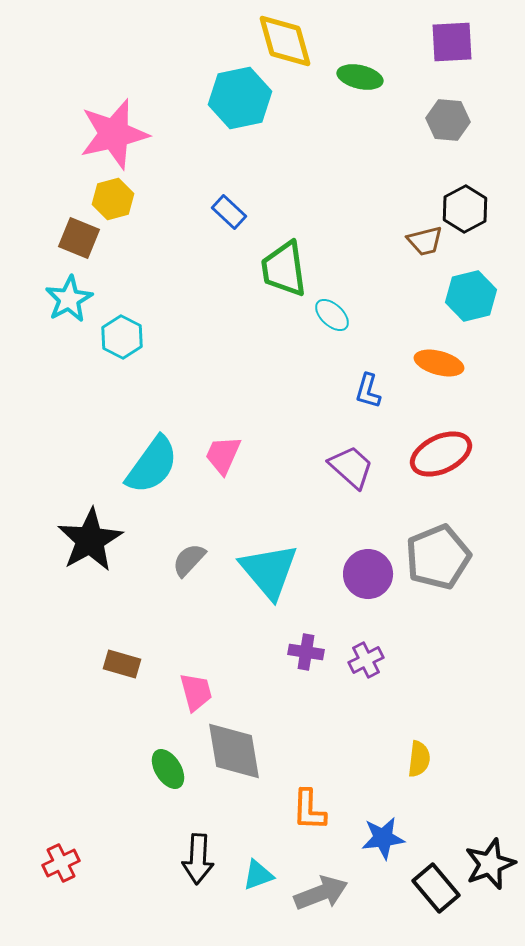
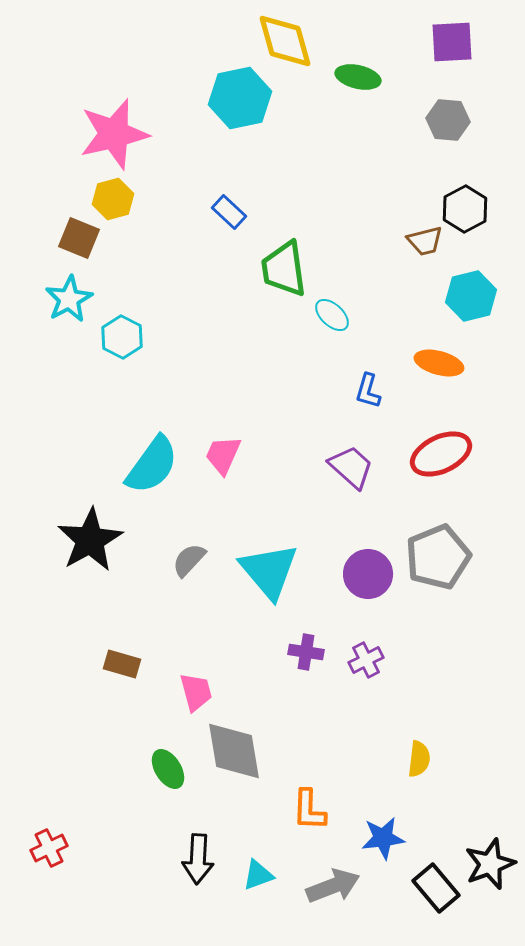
green ellipse at (360, 77): moved 2 px left
red cross at (61, 863): moved 12 px left, 15 px up
gray arrow at (321, 893): moved 12 px right, 7 px up
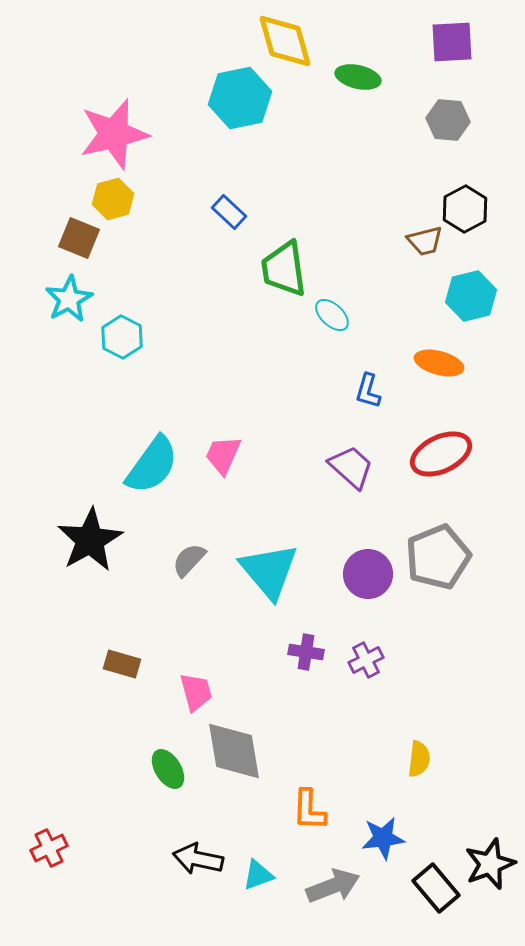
black arrow at (198, 859): rotated 99 degrees clockwise
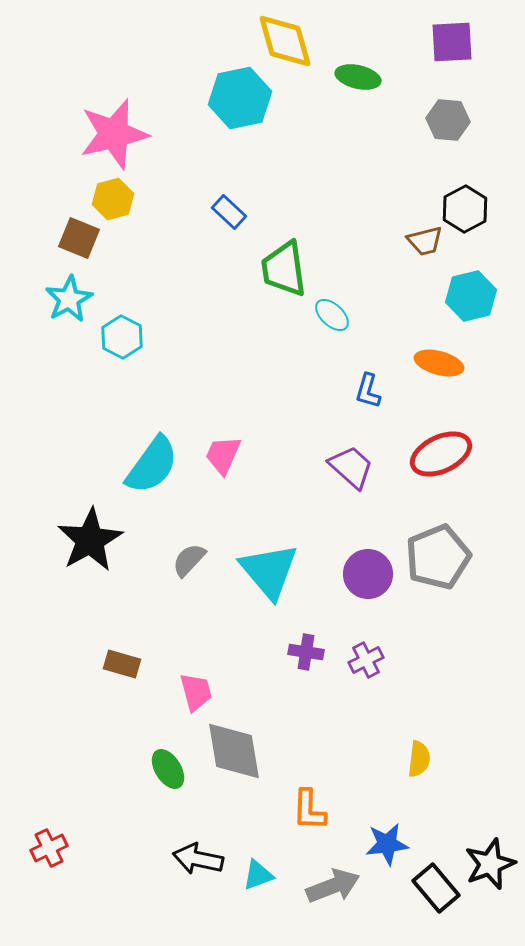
blue star at (383, 838): moved 4 px right, 6 px down
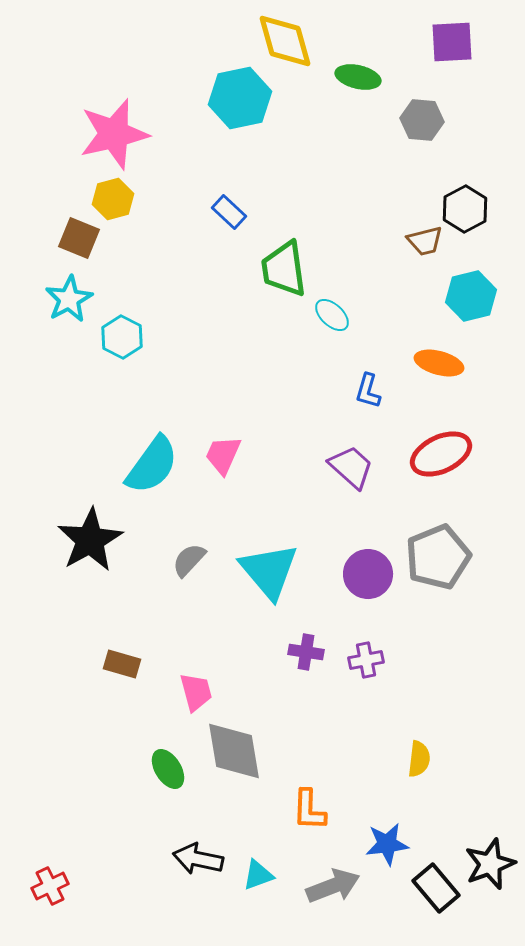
gray hexagon at (448, 120): moved 26 px left
purple cross at (366, 660): rotated 16 degrees clockwise
red cross at (49, 848): moved 1 px right, 38 px down
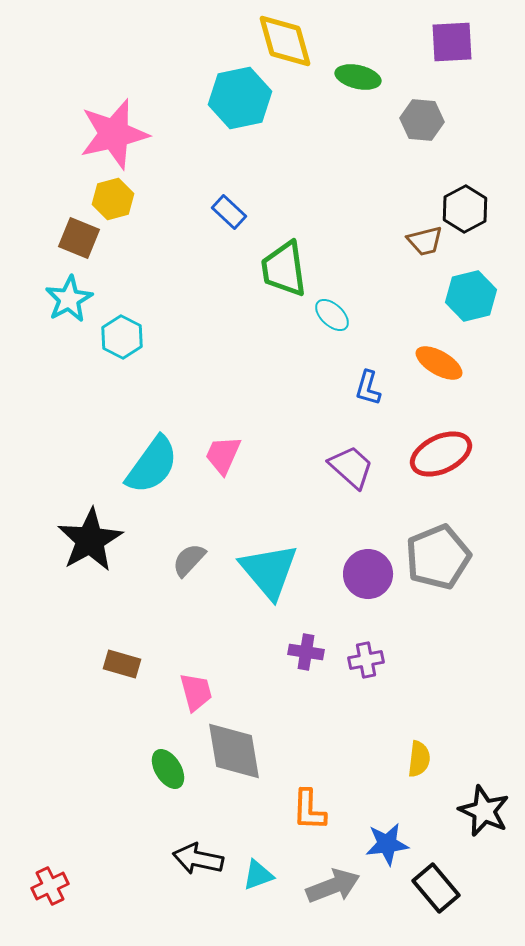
orange ellipse at (439, 363): rotated 15 degrees clockwise
blue L-shape at (368, 391): moved 3 px up
black star at (490, 864): moved 6 px left, 53 px up; rotated 27 degrees counterclockwise
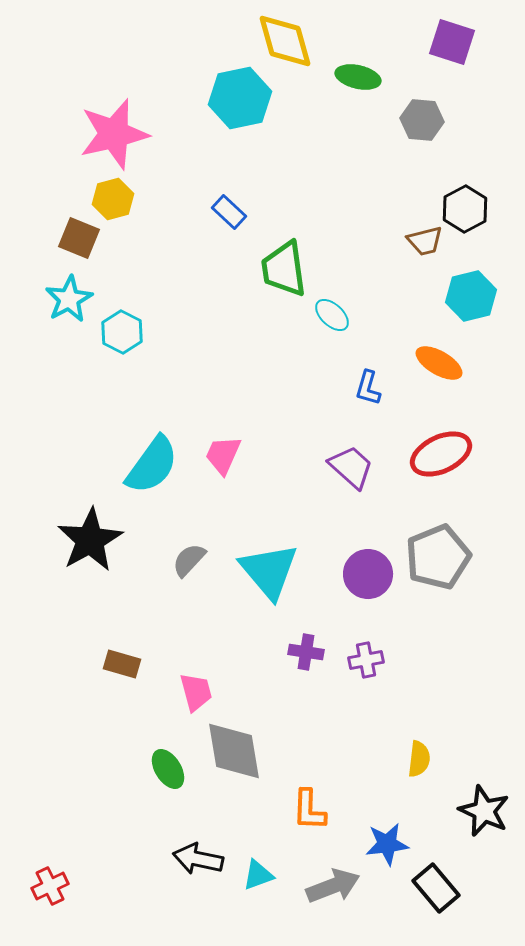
purple square at (452, 42): rotated 21 degrees clockwise
cyan hexagon at (122, 337): moved 5 px up
